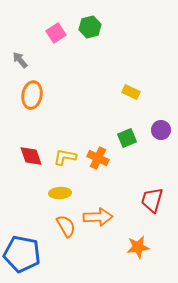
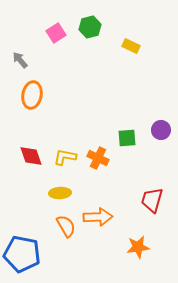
yellow rectangle: moved 46 px up
green square: rotated 18 degrees clockwise
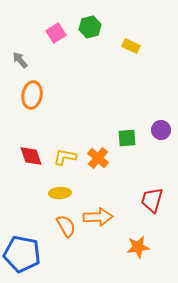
orange cross: rotated 15 degrees clockwise
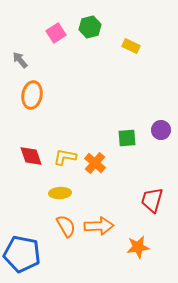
orange cross: moved 3 px left, 5 px down
orange arrow: moved 1 px right, 9 px down
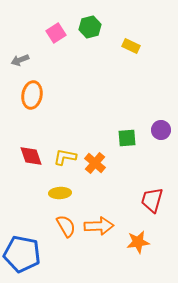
gray arrow: rotated 72 degrees counterclockwise
orange star: moved 5 px up
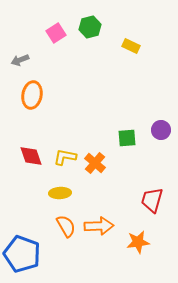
blue pentagon: rotated 9 degrees clockwise
